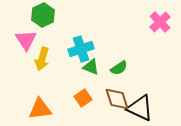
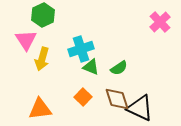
orange square: moved 1 px up; rotated 12 degrees counterclockwise
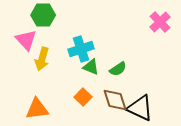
green hexagon: rotated 25 degrees clockwise
pink triangle: rotated 10 degrees counterclockwise
green semicircle: moved 1 px left, 1 px down
brown diamond: moved 2 px left, 1 px down
orange triangle: moved 3 px left
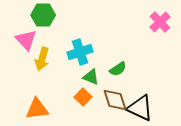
cyan cross: moved 1 px left, 3 px down
green triangle: moved 10 px down
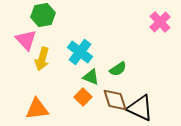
green hexagon: rotated 10 degrees counterclockwise
cyan cross: rotated 35 degrees counterclockwise
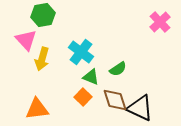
cyan cross: moved 1 px right
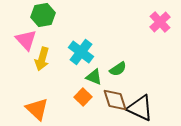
green triangle: moved 3 px right
orange triangle: rotated 50 degrees clockwise
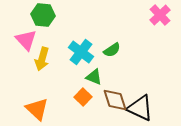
green hexagon: rotated 15 degrees clockwise
pink cross: moved 7 px up
green semicircle: moved 6 px left, 19 px up
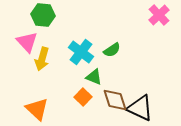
pink cross: moved 1 px left
pink triangle: moved 1 px right, 2 px down
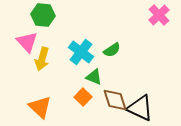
orange triangle: moved 3 px right, 2 px up
